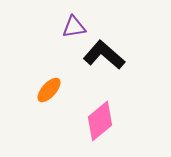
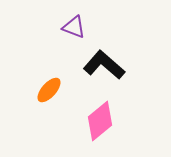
purple triangle: rotated 30 degrees clockwise
black L-shape: moved 10 px down
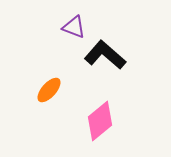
black L-shape: moved 1 px right, 10 px up
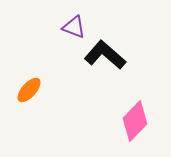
orange ellipse: moved 20 px left
pink diamond: moved 35 px right; rotated 6 degrees counterclockwise
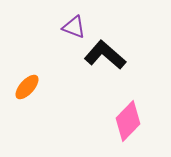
orange ellipse: moved 2 px left, 3 px up
pink diamond: moved 7 px left
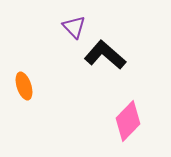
purple triangle: rotated 25 degrees clockwise
orange ellipse: moved 3 px left, 1 px up; rotated 60 degrees counterclockwise
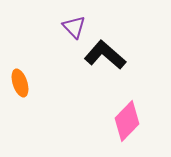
orange ellipse: moved 4 px left, 3 px up
pink diamond: moved 1 px left
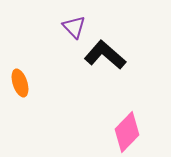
pink diamond: moved 11 px down
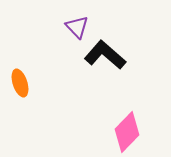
purple triangle: moved 3 px right
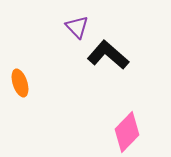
black L-shape: moved 3 px right
